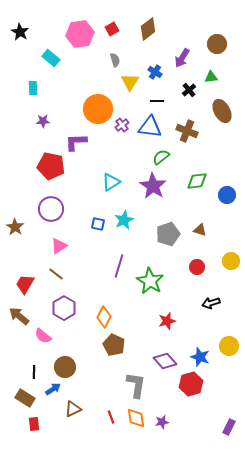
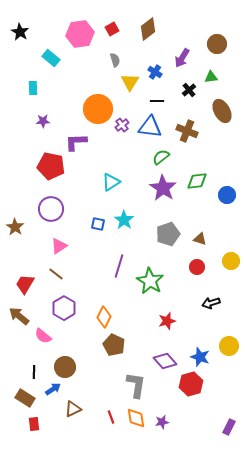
purple star at (153, 186): moved 10 px right, 2 px down
cyan star at (124, 220): rotated 12 degrees counterclockwise
brown triangle at (200, 230): moved 9 px down
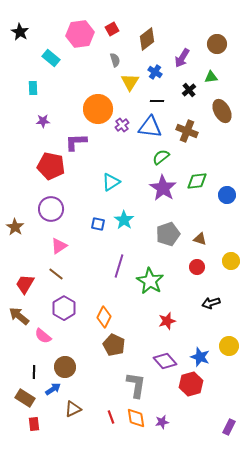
brown diamond at (148, 29): moved 1 px left, 10 px down
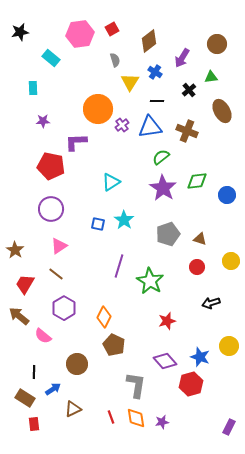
black star at (20, 32): rotated 30 degrees clockwise
brown diamond at (147, 39): moved 2 px right, 2 px down
blue triangle at (150, 127): rotated 15 degrees counterclockwise
brown star at (15, 227): moved 23 px down
brown circle at (65, 367): moved 12 px right, 3 px up
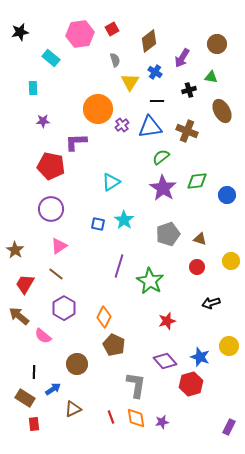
green triangle at (211, 77): rotated 16 degrees clockwise
black cross at (189, 90): rotated 24 degrees clockwise
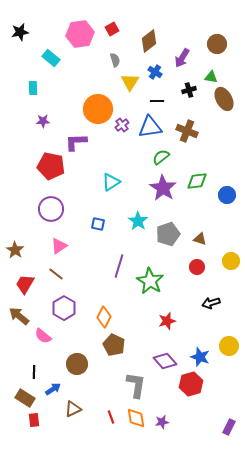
brown ellipse at (222, 111): moved 2 px right, 12 px up
cyan star at (124, 220): moved 14 px right, 1 px down
red rectangle at (34, 424): moved 4 px up
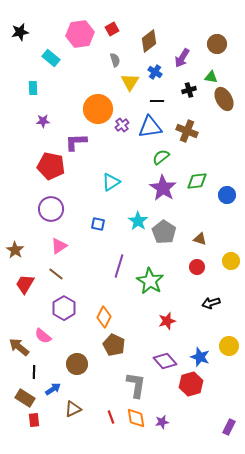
gray pentagon at (168, 234): moved 4 px left, 2 px up; rotated 20 degrees counterclockwise
brown arrow at (19, 316): moved 31 px down
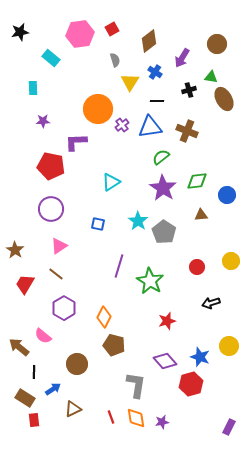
brown triangle at (200, 239): moved 1 px right, 24 px up; rotated 24 degrees counterclockwise
brown pentagon at (114, 345): rotated 10 degrees counterclockwise
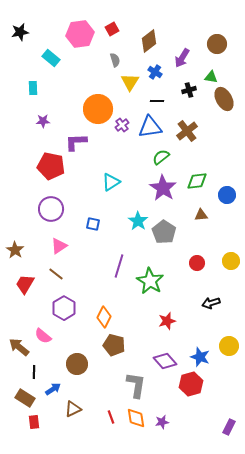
brown cross at (187, 131): rotated 30 degrees clockwise
blue square at (98, 224): moved 5 px left
red circle at (197, 267): moved 4 px up
red rectangle at (34, 420): moved 2 px down
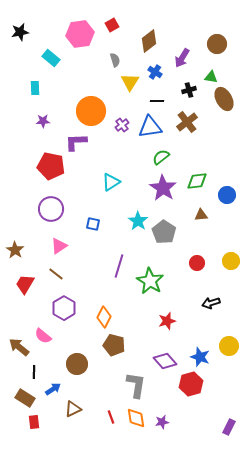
red square at (112, 29): moved 4 px up
cyan rectangle at (33, 88): moved 2 px right
orange circle at (98, 109): moved 7 px left, 2 px down
brown cross at (187, 131): moved 9 px up
